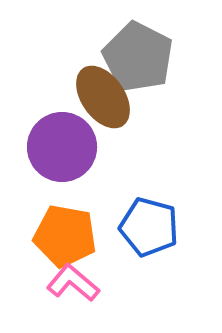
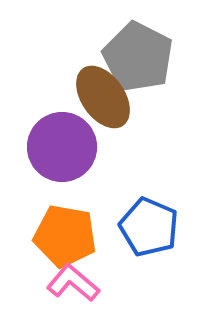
blue pentagon: rotated 8 degrees clockwise
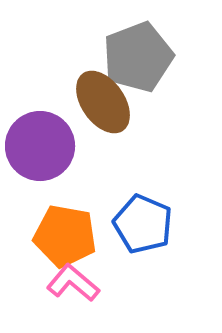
gray pentagon: rotated 24 degrees clockwise
brown ellipse: moved 5 px down
purple circle: moved 22 px left, 1 px up
blue pentagon: moved 6 px left, 3 px up
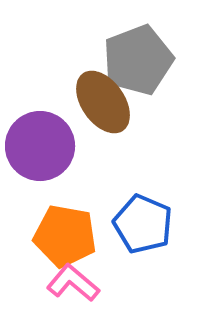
gray pentagon: moved 3 px down
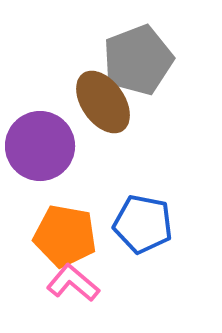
blue pentagon: rotated 12 degrees counterclockwise
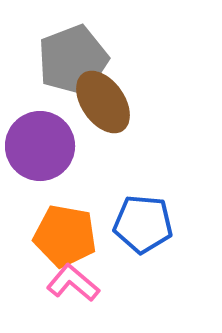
gray pentagon: moved 65 px left
blue pentagon: rotated 6 degrees counterclockwise
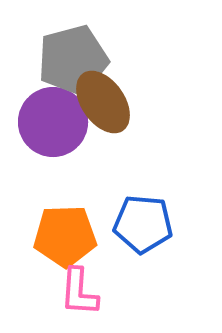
gray pentagon: rotated 6 degrees clockwise
purple circle: moved 13 px right, 24 px up
orange pentagon: rotated 12 degrees counterclockwise
pink L-shape: moved 6 px right, 9 px down; rotated 126 degrees counterclockwise
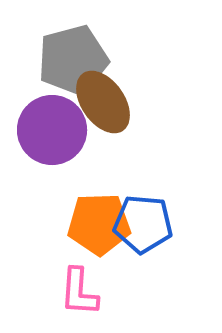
purple circle: moved 1 px left, 8 px down
orange pentagon: moved 34 px right, 12 px up
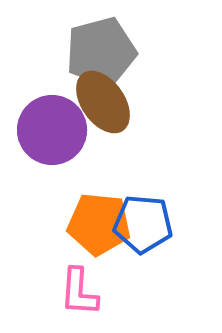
gray pentagon: moved 28 px right, 8 px up
orange pentagon: rotated 8 degrees clockwise
